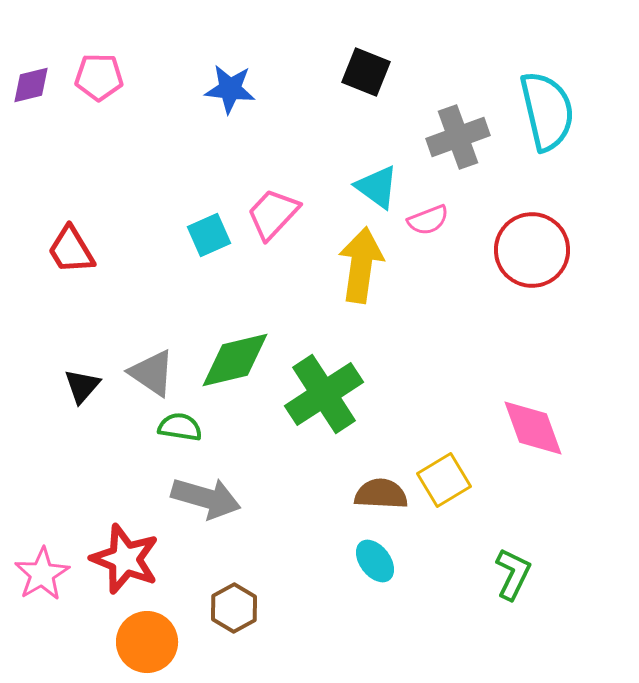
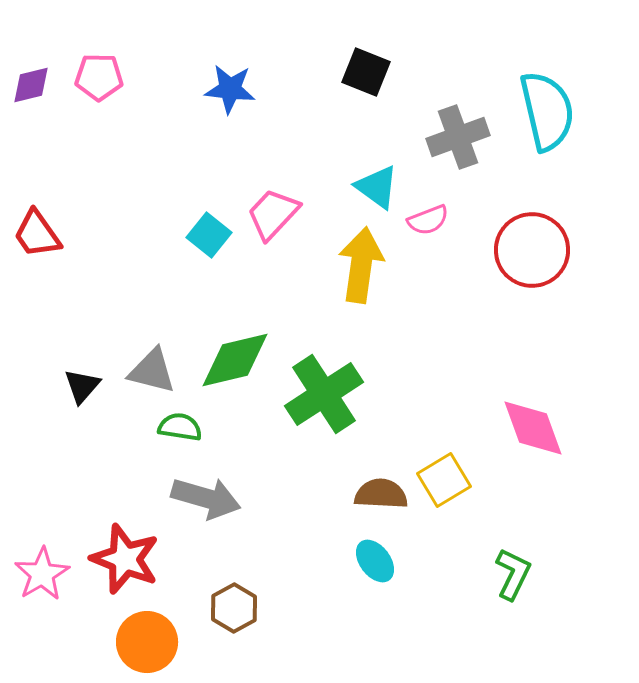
cyan square: rotated 27 degrees counterclockwise
red trapezoid: moved 34 px left, 16 px up; rotated 4 degrees counterclockwise
gray triangle: moved 2 px up; rotated 20 degrees counterclockwise
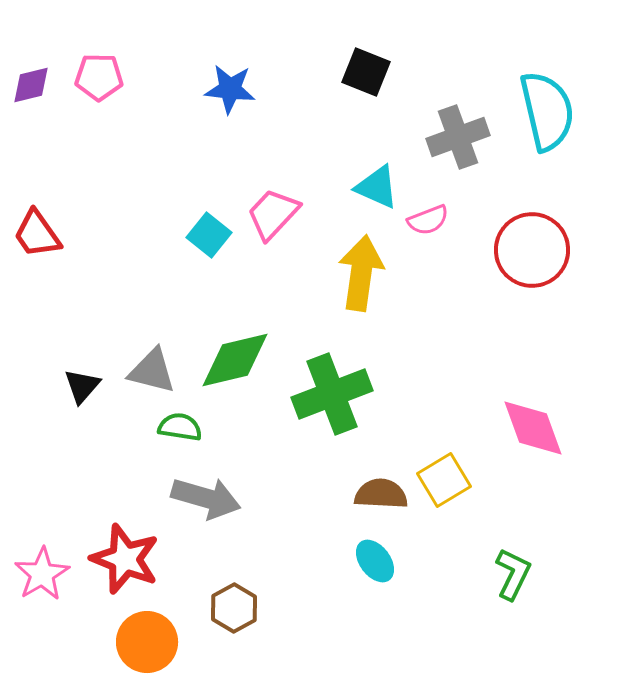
cyan triangle: rotated 12 degrees counterclockwise
yellow arrow: moved 8 px down
green cross: moved 8 px right; rotated 12 degrees clockwise
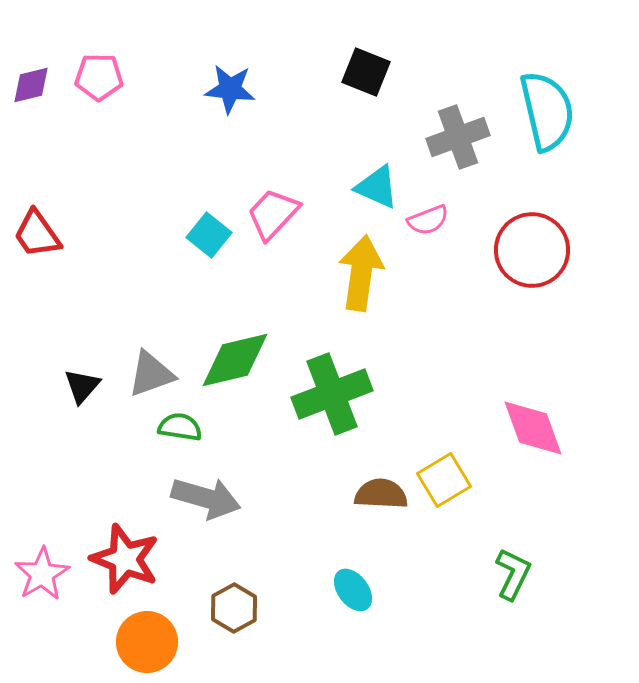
gray triangle: moved 1 px left, 3 px down; rotated 34 degrees counterclockwise
cyan ellipse: moved 22 px left, 29 px down
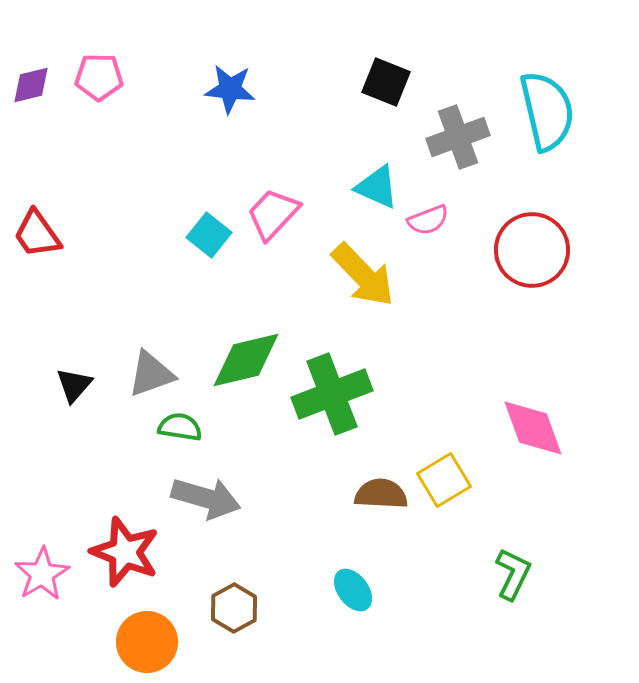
black square: moved 20 px right, 10 px down
yellow arrow: moved 2 px right, 2 px down; rotated 128 degrees clockwise
green diamond: moved 11 px right
black triangle: moved 8 px left, 1 px up
red star: moved 7 px up
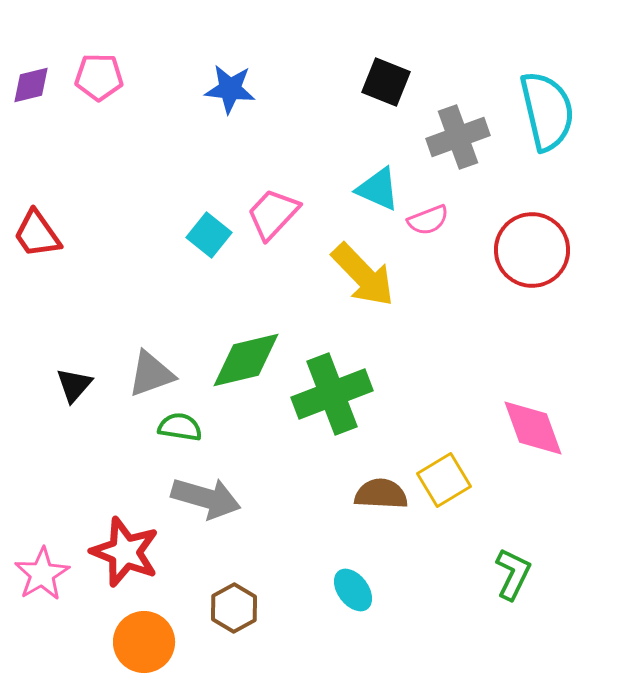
cyan triangle: moved 1 px right, 2 px down
orange circle: moved 3 px left
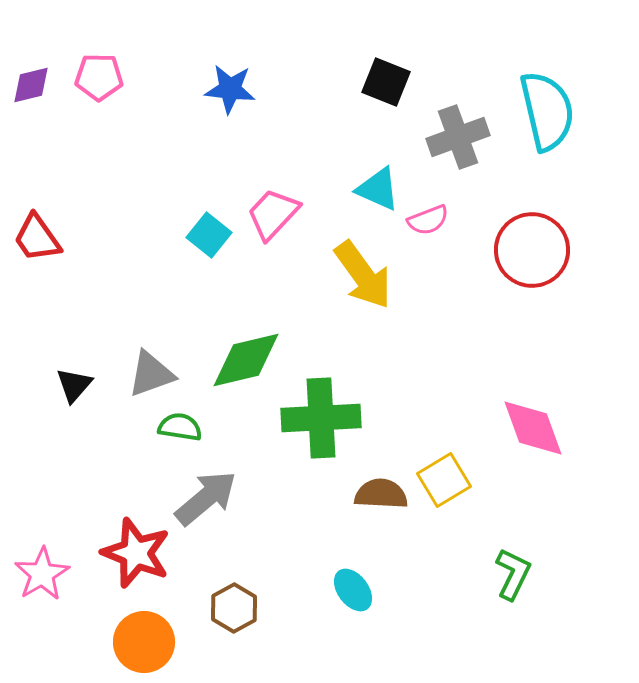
red trapezoid: moved 4 px down
yellow arrow: rotated 8 degrees clockwise
green cross: moved 11 px left, 24 px down; rotated 18 degrees clockwise
gray arrow: rotated 56 degrees counterclockwise
red star: moved 11 px right, 1 px down
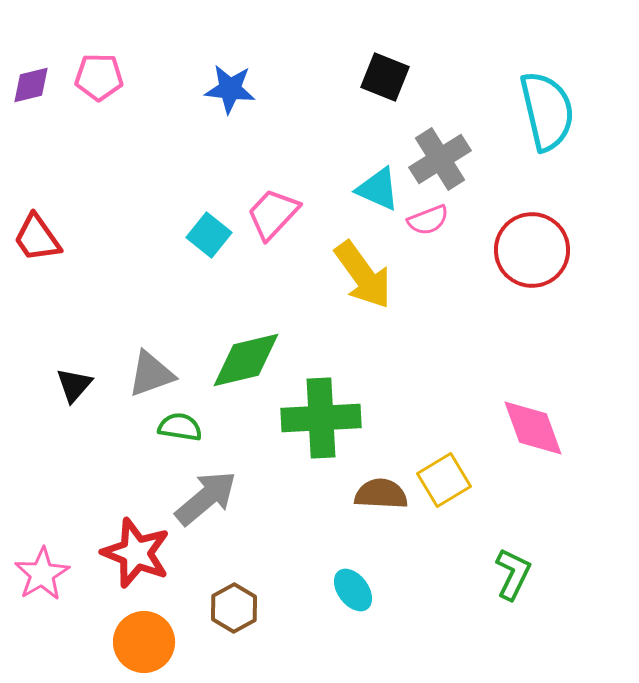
black square: moved 1 px left, 5 px up
gray cross: moved 18 px left, 22 px down; rotated 12 degrees counterclockwise
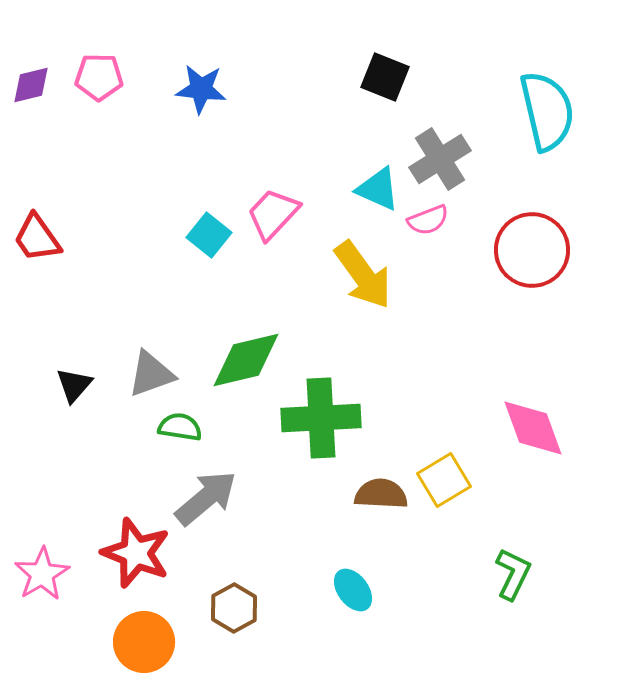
blue star: moved 29 px left
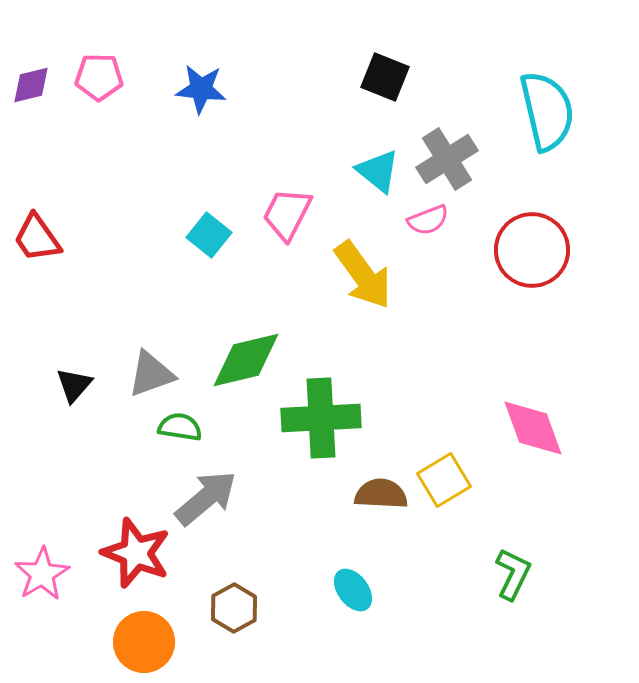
gray cross: moved 7 px right
cyan triangle: moved 18 px up; rotated 15 degrees clockwise
pink trapezoid: moved 14 px right; rotated 16 degrees counterclockwise
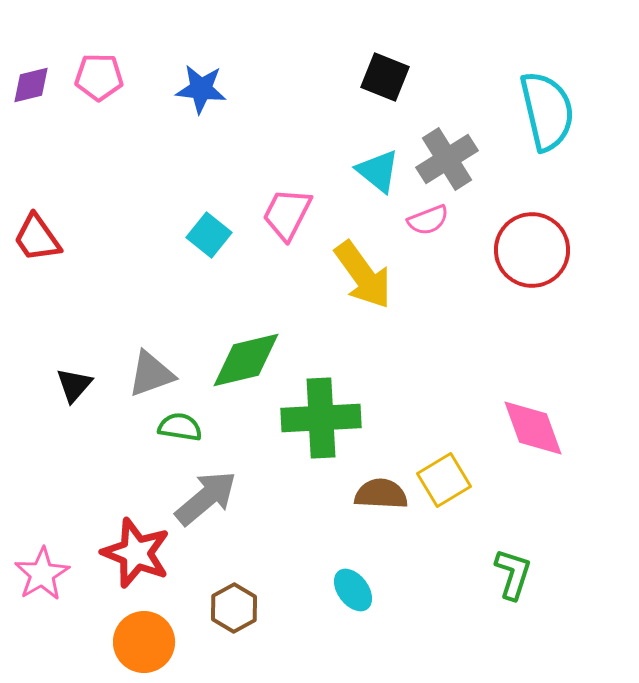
green L-shape: rotated 8 degrees counterclockwise
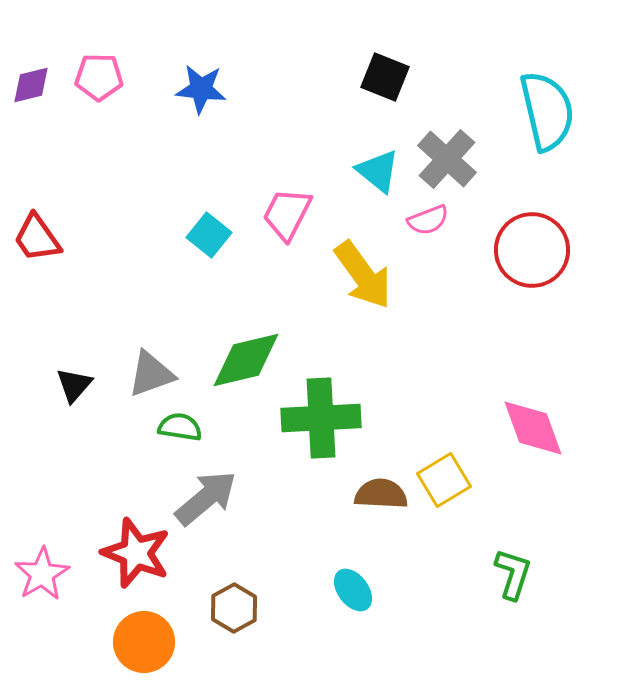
gray cross: rotated 16 degrees counterclockwise
